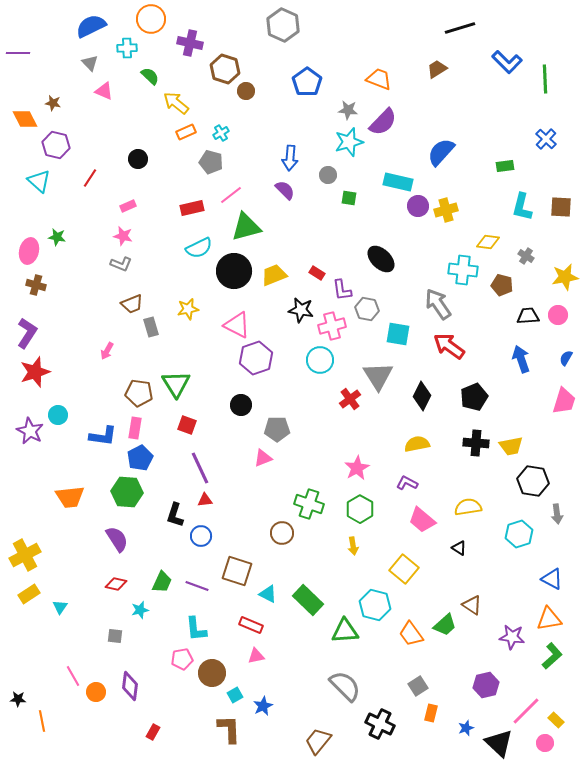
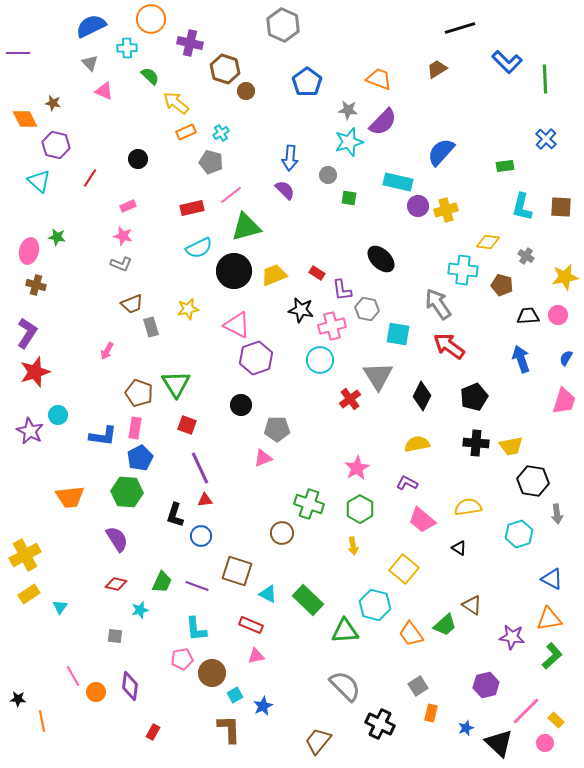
brown pentagon at (139, 393): rotated 12 degrees clockwise
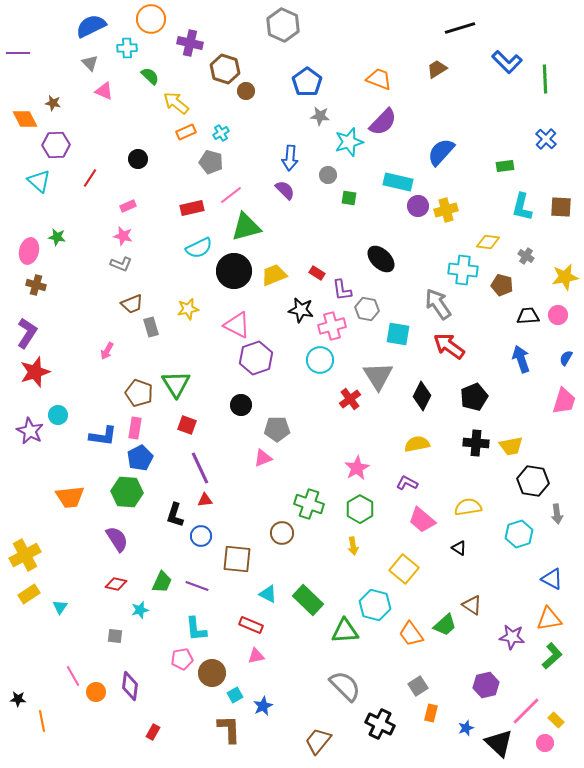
gray star at (348, 110): moved 28 px left, 6 px down
purple hexagon at (56, 145): rotated 16 degrees counterclockwise
brown square at (237, 571): moved 12 px up; rotated 12 degrees counterclockwise
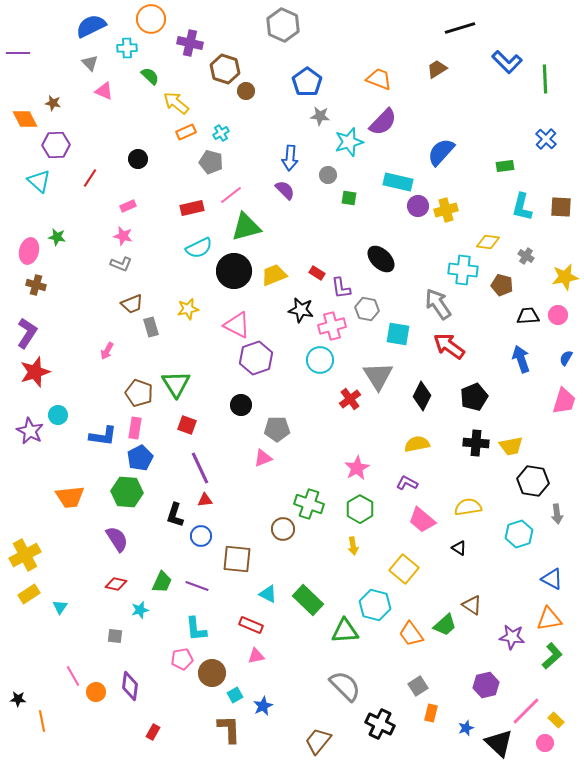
purple L-shape at (342, 290): moved 1 px left, 2 px up
brown circle at (282, 533): moved 1 px right, 4 px up
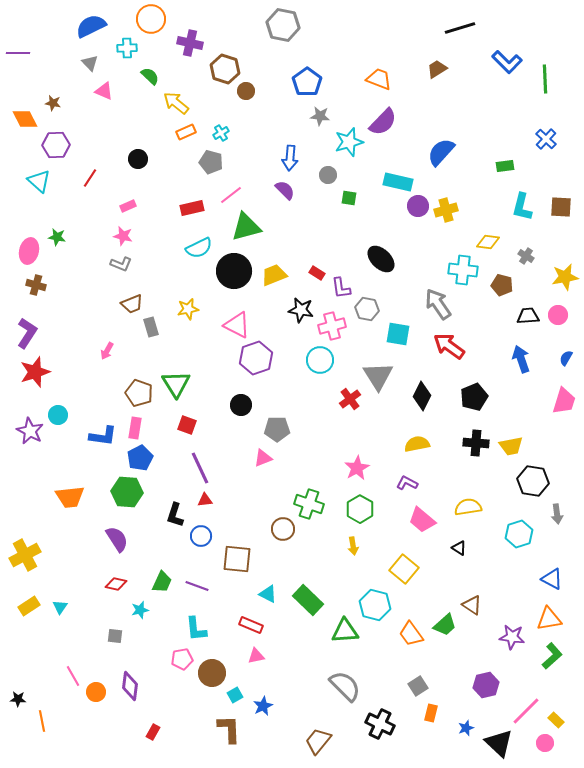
gray hexagon at (283, 25): rotated 12 degrees counterclockwise
yellow rectangle at (29, 594): moved 12 px down
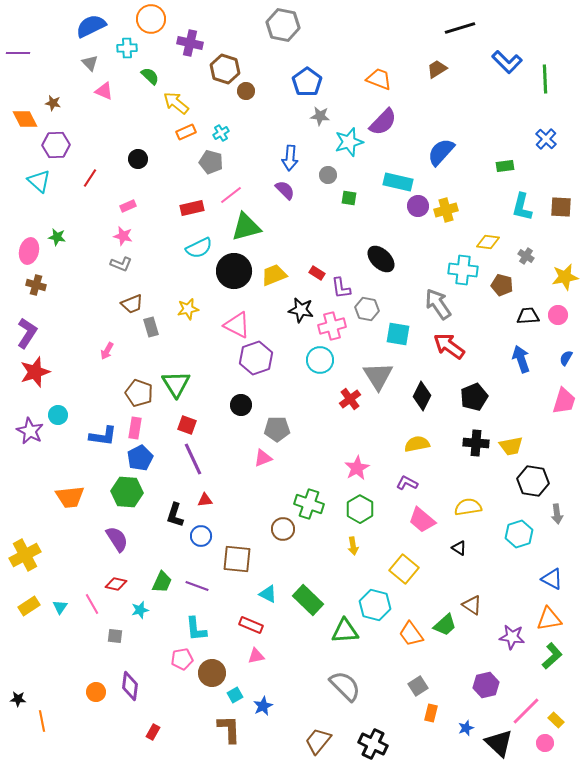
purple line at (200, 468): moved 7 px left, 9 px up
pink line at (73, 676): moved 19 px right, 72 px up
black cross at (380, 724): moved 7 px left, 20 px down
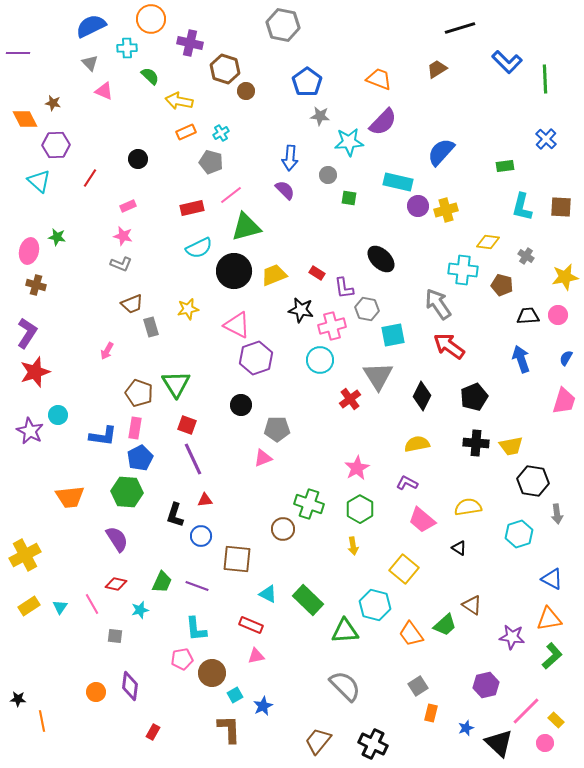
yellow arrow at (176, 103): moved 3 px right, 2 px up; rotated 28 degrees counterclockwise
cyan star at (349, 142): rotated 12 degrees clockwise
purple L-shape at (341, 288): moved 3 px right
cyan square at (398, 334): moved 5 px left, 1 px down; rotated 20 degrees counterclockwise
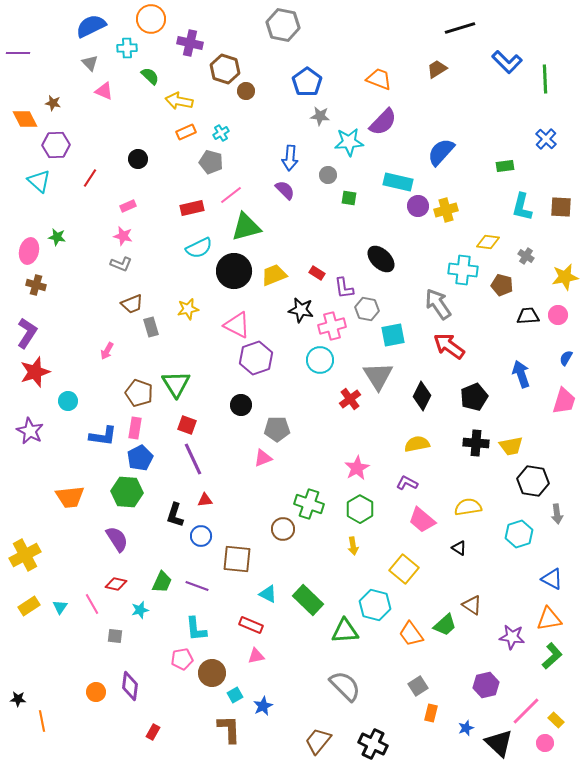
blue arrow at (521, 359): moved 15 px down
cyan circle at (58, 415): moved 10 px right, 14 px up
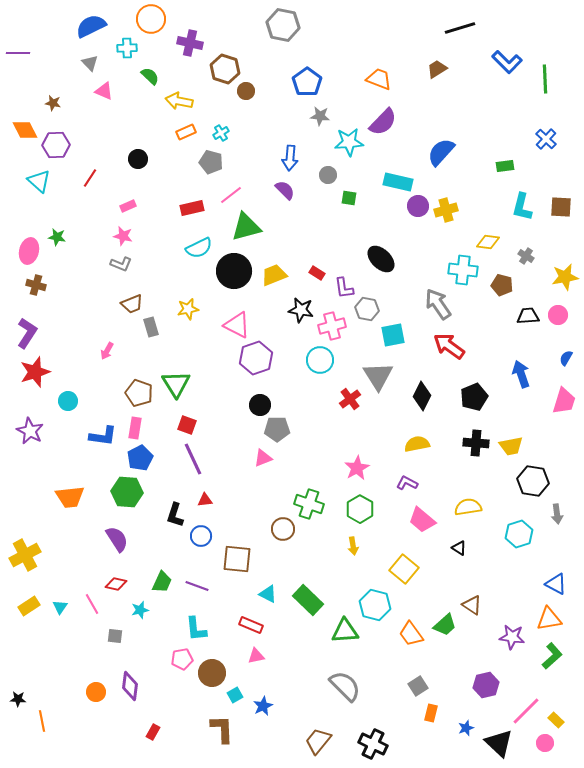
orange diamond at (25, 119): moved 11 px down
black circle at (241, 405): moved 19 px right
blue triangle at (552, 579): moved 4 px right, 5 px down
brown L-shape at (229, 729): moved 7 px left
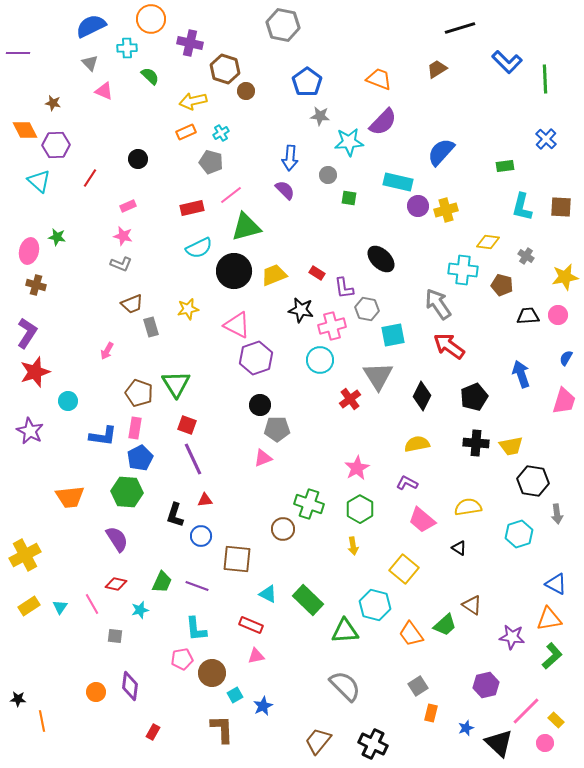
yellow arrow at (179, 101): moved 14 px right; rotated 24 degrees counterclockwise
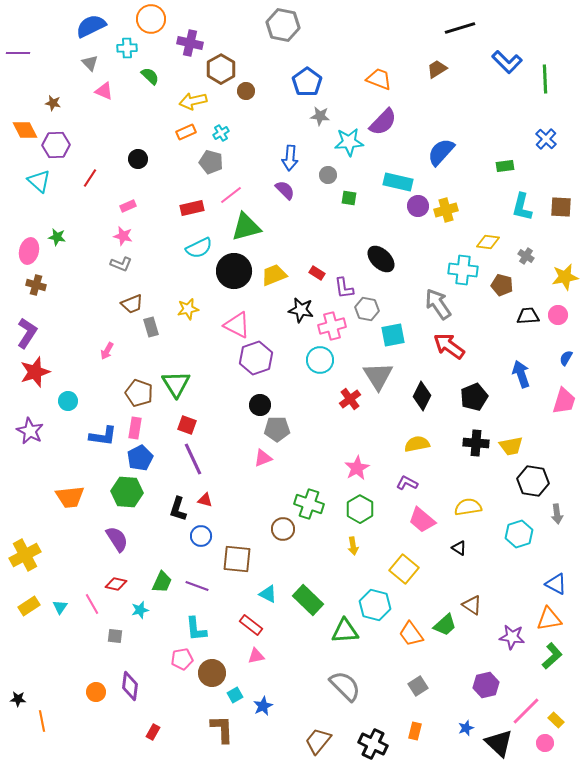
brown hexagon at (225, 69): moved 4 px left; rotated 12 degrees clockwise
red triangle at (205, 500): rotated 21 degrees clockwise
black L-shape at (175, 515): moved 3 px right, 6 px up
red rectangle at (251, 625): rotated 15 degrees clockwise
orange rectangle at (431, 713): moved 16 px left, 18 px down
